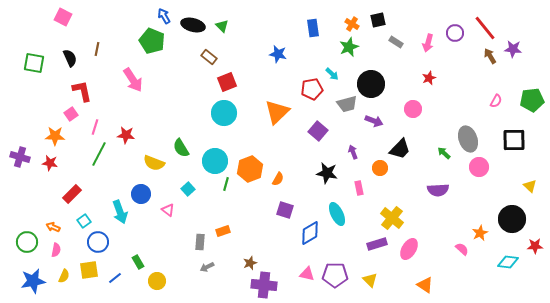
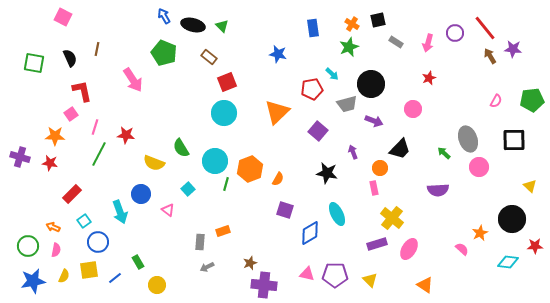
green pentagon at (152, 41): moved 12 px right, 12 px down
pink rectangle at (359, 188): moved 15 px right
green circle at (27, 242): moved 1 px right, 4 px down
yellow circle at (157, 281): moved 4 px down
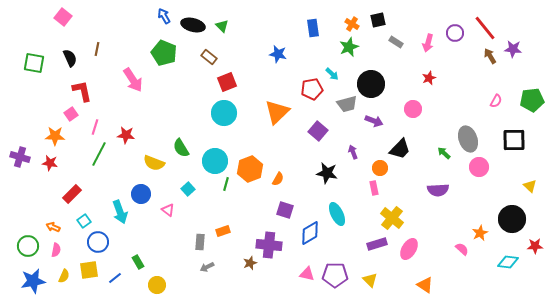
pink square at (63, 17): rotated 12 degrees clockwise
purple cross at (264, 285): moved 5 px right, 40 px up
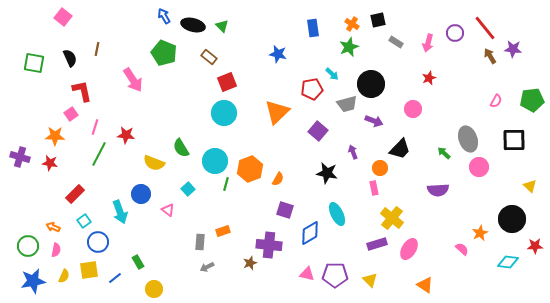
red rectangle at (72, 194): moved 3 px right
yellow circle at (157, 285): moved 3 px left, 4 px down
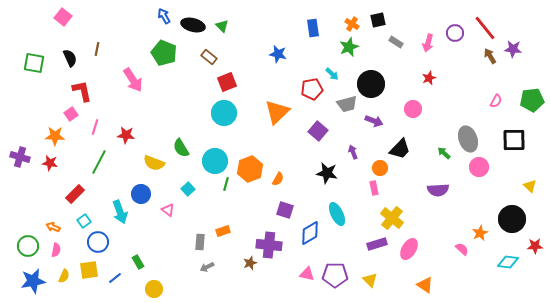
green line at (99, 154): moved 8 px down
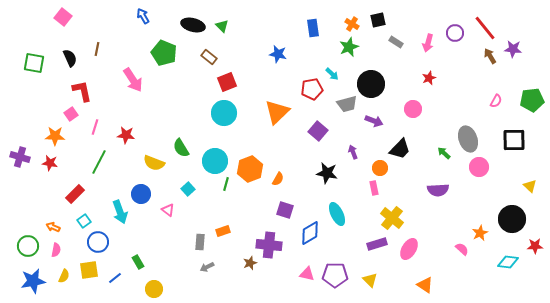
blue arrow at (164, 16): moved 21 px left
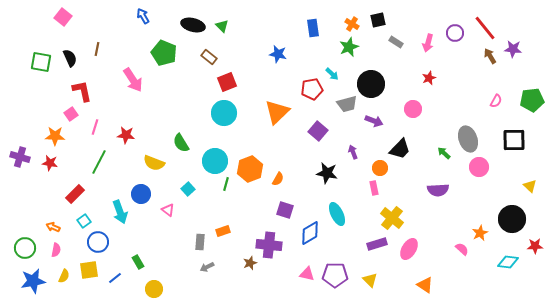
green square at (34, 63): moved 7 px right, 1 px up
green semicircle at (181, 148): moved 5 px up
green circle at (28, 246): moved 3 px left, 2 px down
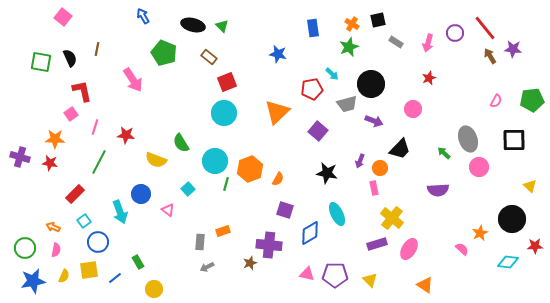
orange star at (55, 136): moved 3 px down
purple arrow at (353, 152): moved 7 px right, 9 px down; rotated 136 degrees counterclockwise
yellow semicircle at (154, 163): moved 2 px right, 3 px up
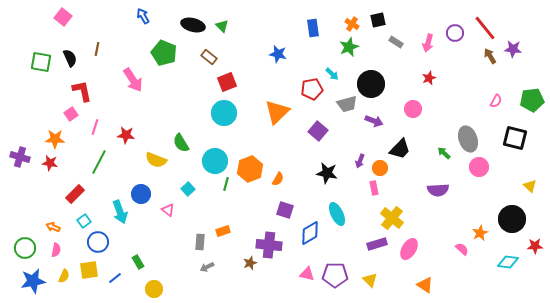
black square at (514, 140): moved 1 px right, 2 px up; rotated 15 degrees clockwise
